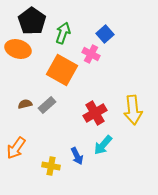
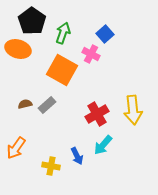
red cross: moved 2 px right, 1 px down
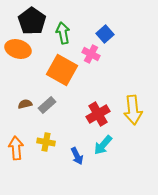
green arrow: rotated 30 degrees counterclockwise
red cross: moved 1 px right
orange arrow: rotated 140 degrees clockwise
yellow cross: moved 5 px left, 24 px up
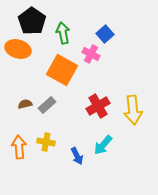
red cross: moved 8 px up
orange arrow: moved 3 px right, 1 px up
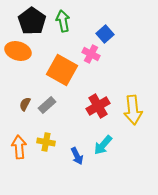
green arrow: moved 12 px up
orange ellipse: moved 2 px down
brown semicircle: rotated 48 degrees counterclockwise
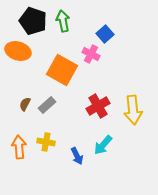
black pentagon: moved 1 px right; rotated 16 degrees counterclockwise
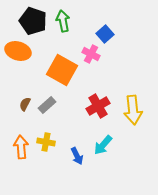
orange arrow: moved 2 px right
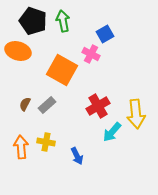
blue square: rotated 12 degrees clockwise
yellow arrow: moved 3 px right, 4 px down
cyan arrow: moved 9 px right, 13 px up
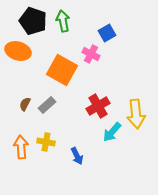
blue square: moved 2 px right, 1 px up
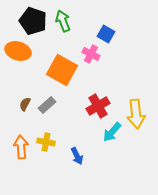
green arrow: rotated 10 degrees counterclockwise
blue square: moved 1 px left, 1 px down; rotated 30 degrees counterclockwise
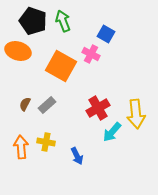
orange square: moved 1 px left, 4 px up
red cross: moved 2 px down
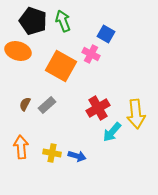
yellow cross: moved 6 px right, 11 px down
blue arrow: rotated 48 degrees counterclockwise
